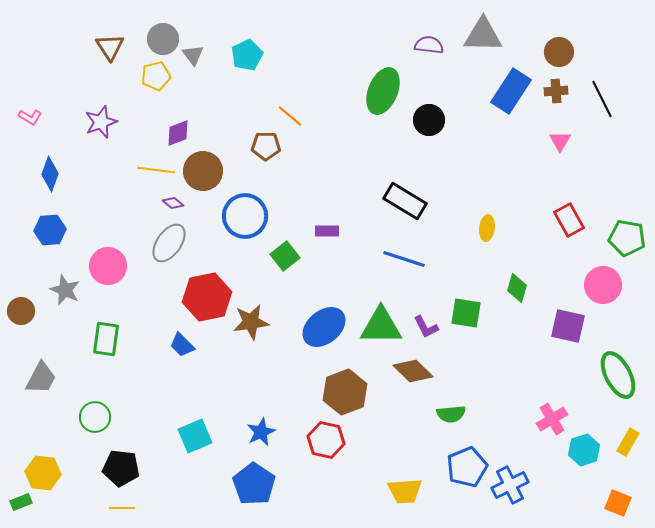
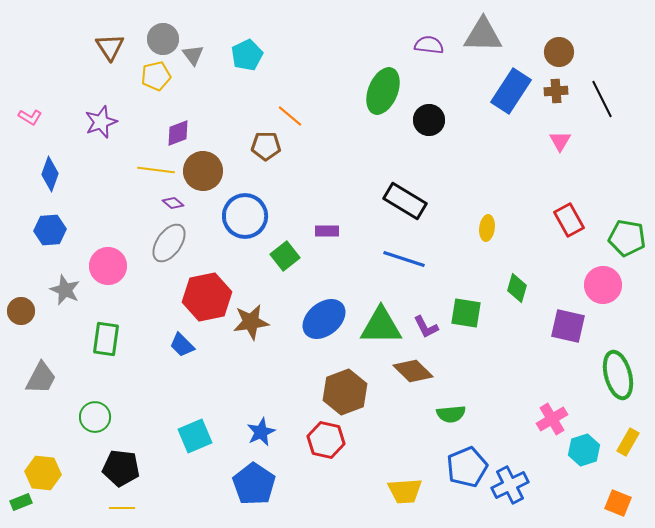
blue ellipse at (324, 327): moved 8 px up
green ellipse at (618, 375): rotated 12 degrees clockwise
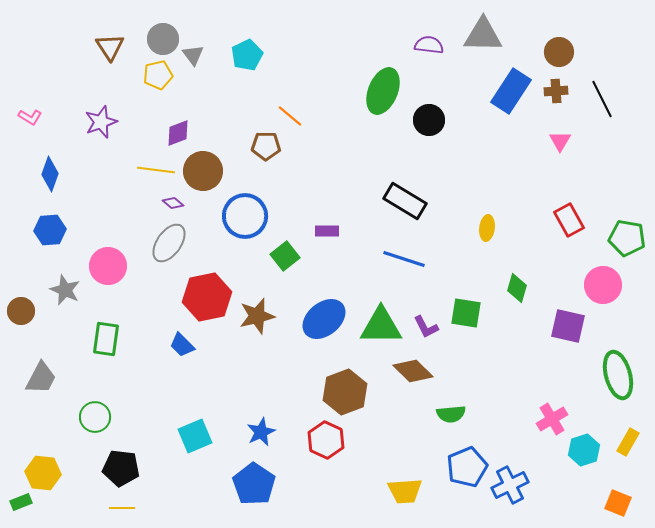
yellow pentagon at (156, 76): moved 2 px right, 1 px up
brown star at (251, 322): moved 6 px right, 6 px up; rotated 6 degrees counterclockwise
red hexagon at (326, 440): rotated 12 degrees clockwise
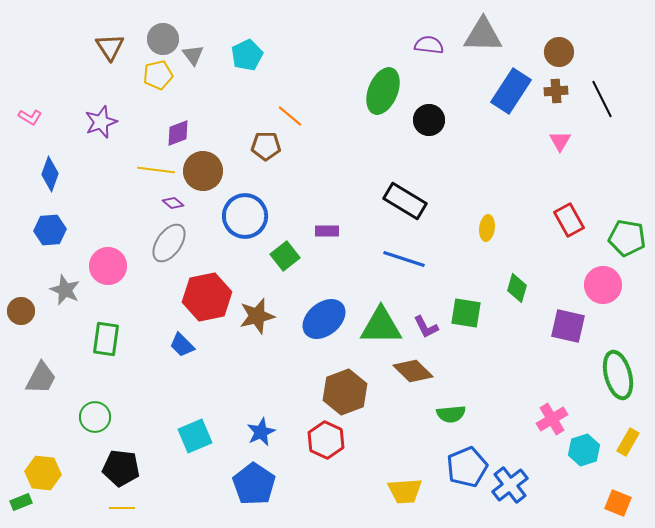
blue cross at (510, 485): rotated 12 degrees counterclockwise
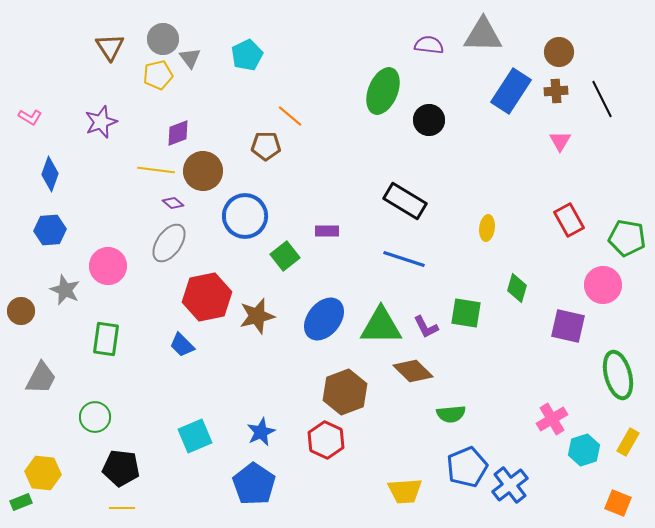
gray triangle at (193, 55): moved 3 px left, 3 px down
blue ellipse at (324, 319): rotated 12 degrees counterclockwise
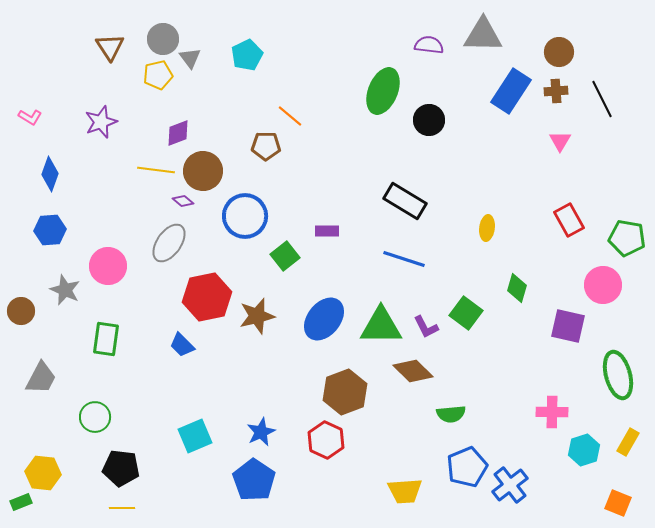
purple diamond at (173, 203): moved 10 px right, 2 px up
green square at (466, 313): rotated 28 degrees clockwise
pink cross at (552, 419): moved 7 px up; rotated 32 degrees clockwise
blue pentagon at (254, 484): moved 4 px up
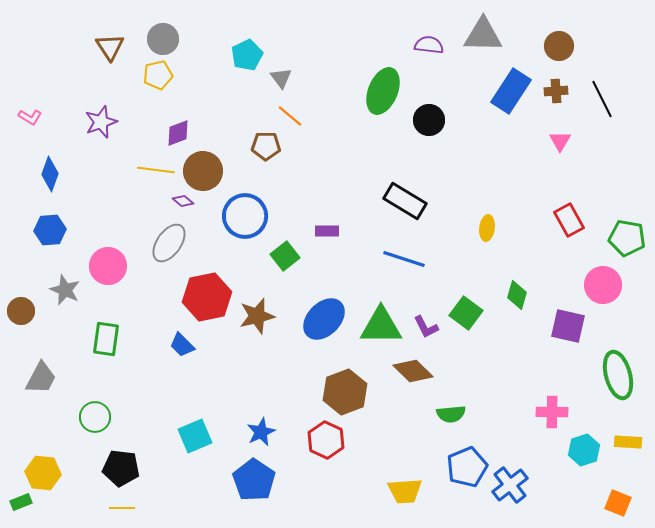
brown circle at (559, 52): moved 6 px up
gray triangle at (190, 58): moved 91 px right, 20 px down
green diamond at (517, 288): moved 7 px down
blue ellipse at (324, 319): rotated 6 degrees clockwise
yellow rectangle at (628, 442): rotated 64 degrees clockwise
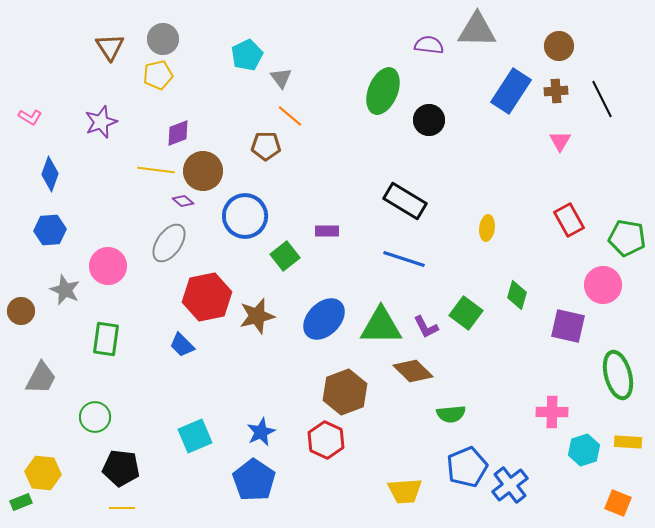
gray triangle at (483, 35): moved 6 px left, 5 px up
